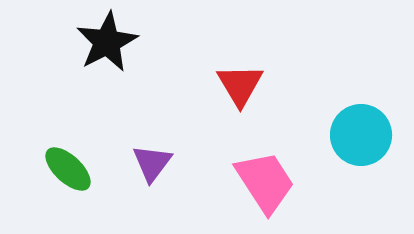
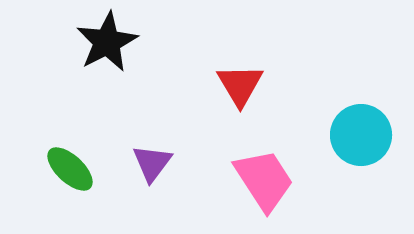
green ellipse: moved 2 px right
pink trapezoid: moved 1 px left, 2 px up
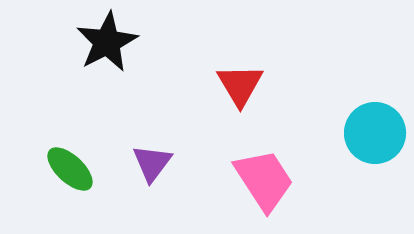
cyan circle: moved 14 px right, 2 px up
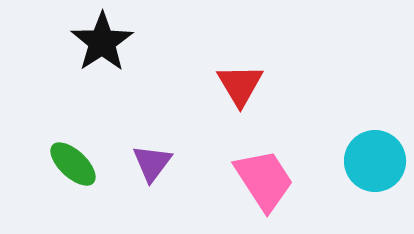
black star: moved 5 px left; rotated 6 degrees counterclockwise
cyan circle: moved 28 px down
green ellipse: moved 3 px right, 5 px up
